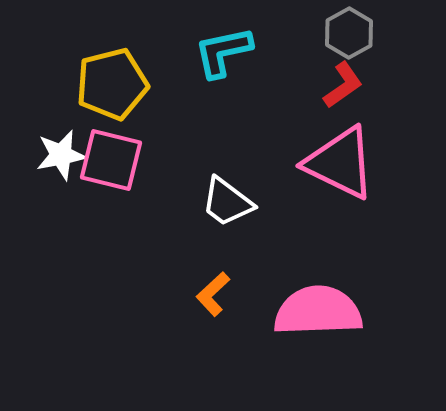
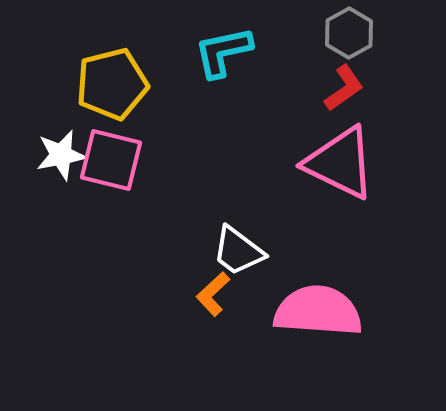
red L-shape: moved 1 px right, 3 px down
white trapezoid: moved 11 px right, 49 px down
pink semicircle: rotated 6 degrees clockwise
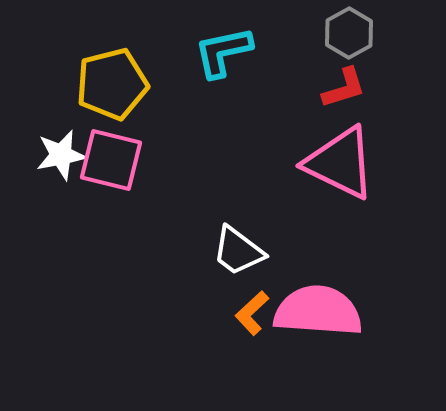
red L-shape: rotated 18 degrees clockwise
orange L-shape: moved 39 px right, 19 px down
